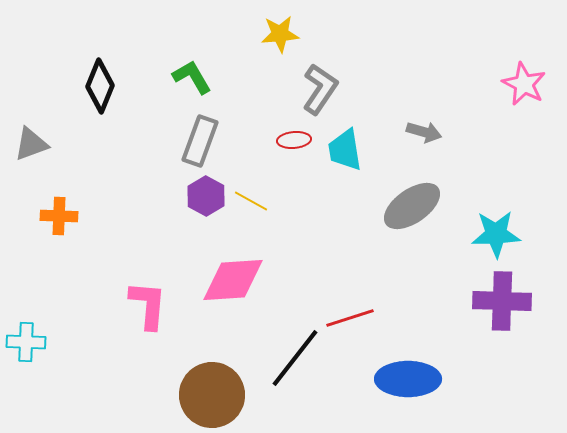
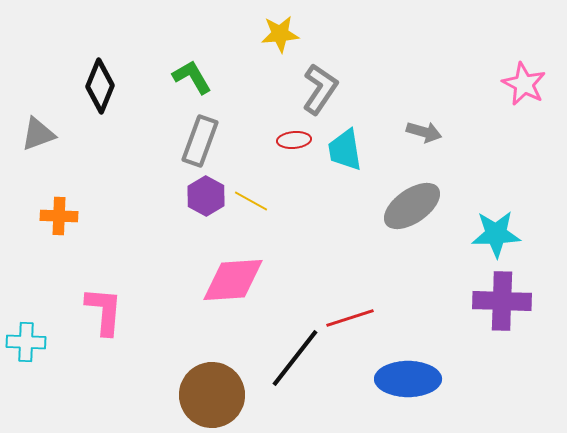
gray triangle: moved 7 px right, 10 px up
pink L-shape: moved 44 px left, 6 px down
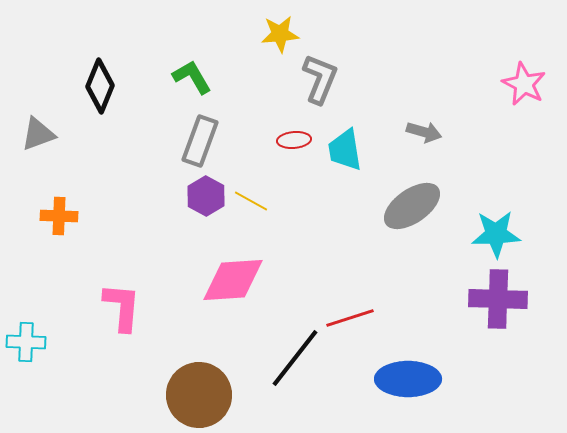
gray L-shape: moved 10 px up; rotated 12 degrees counterclockwise
purple cross: moved 4 px left, 2 px up
pink L-shape: moved 18 px right, 4 px up
brown circle: moved 13 px left
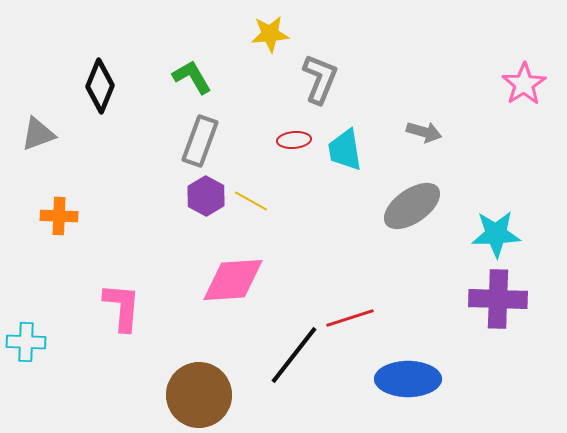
yellow star: moved 10 px left
pink star: rotated 12 degrees clockwise
black line: moved 1 px left, 3 px up
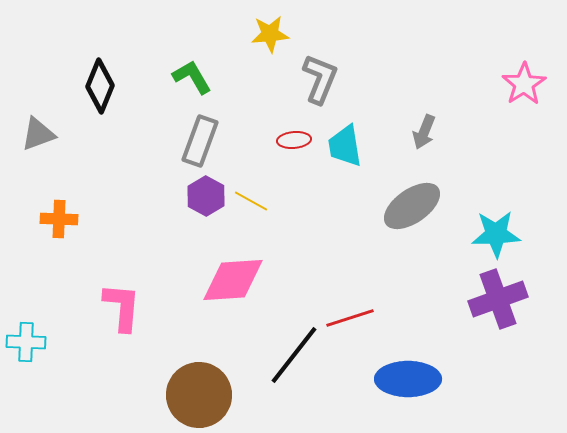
gray arrow: rotated 96 degrees clockwise
cyan trapezoid: moved 4 px up
orange cross: moved 3 px down
purple cross: rotated 22 degrees counterclockwise
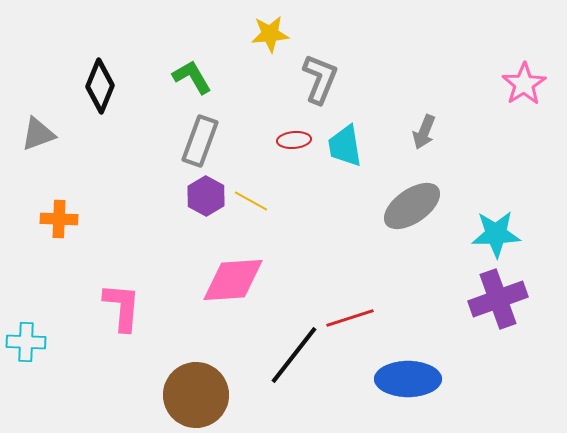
brown circle: moved 3 px left
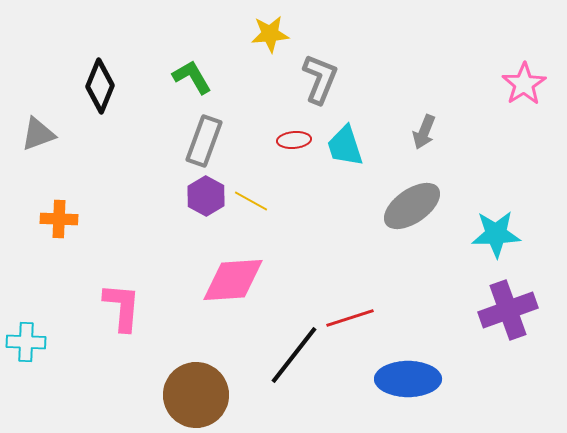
gray rectangle: moved 4 px right
cyan trapezoid: rotated 9 degrees counterclockwise
purple cross: moved 10 px right, 11 px down
